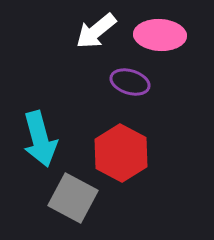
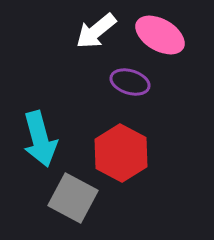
pink ellipse: rotated 27 degrees clockwise
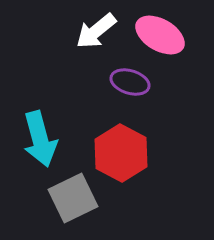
gray square: rotated 36 degrees clockwise
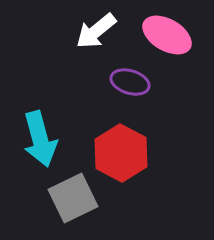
pink ellipse: moved 7 px right
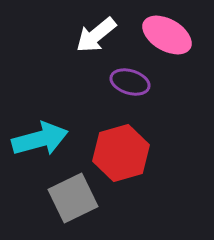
white arrow: moved 4 px down
cyan arrow: rotated 90 degrees counterclockwise
red hexagon: rotated 16 degrees clockwise
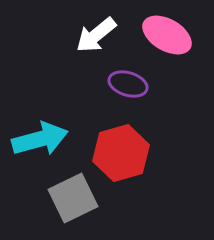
purple ellipse: moved 2 px left, 2 px down
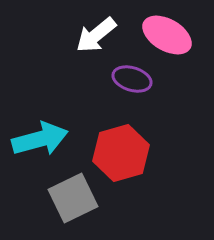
purple ellipse: moved 4 px right, 5 px up
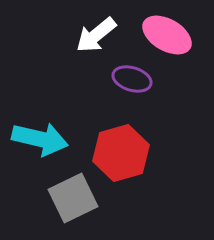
cyan arrow: rotated 28 degrees clockwise
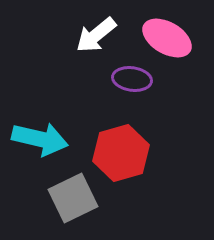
pink ellipse: moved 3 px down
purple ellipse: rotated 9 degrees counterclockwise
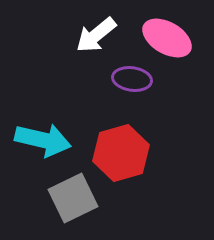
cyan arrow: moved 3 px right, 1 px down
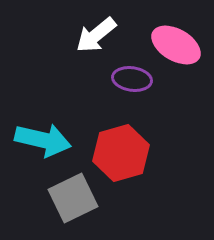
pink ellipse: moved 9 px right, 7 px down
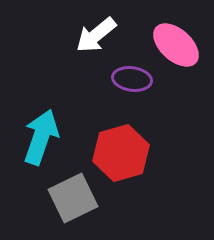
pink ellipse: rotated 12 degrees clockwise
cyan arrow: moved 2 px left, 3 px up; rotated 84 degrees counterclockwise
